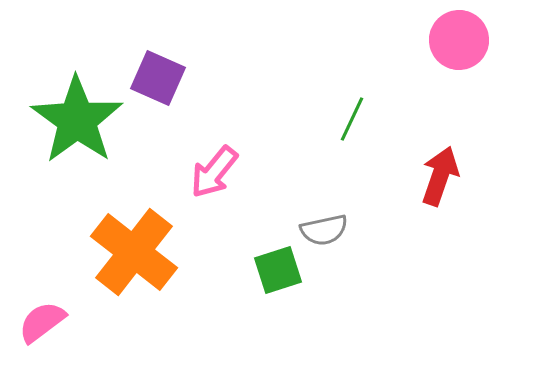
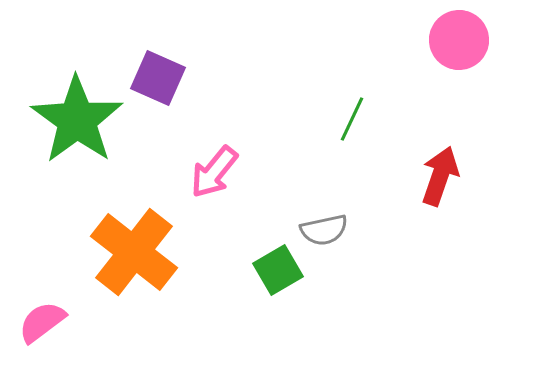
green square: rotated 12 degrees counterclockwise
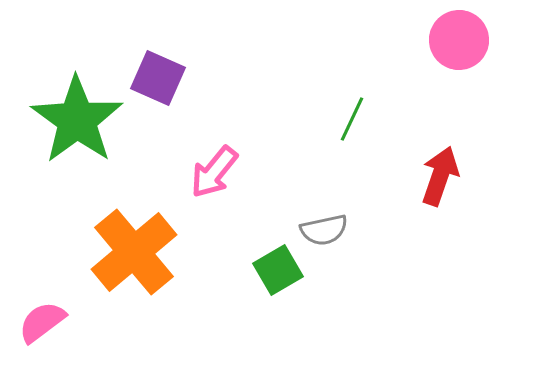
orange cross: rotated 12 degrees clockwise
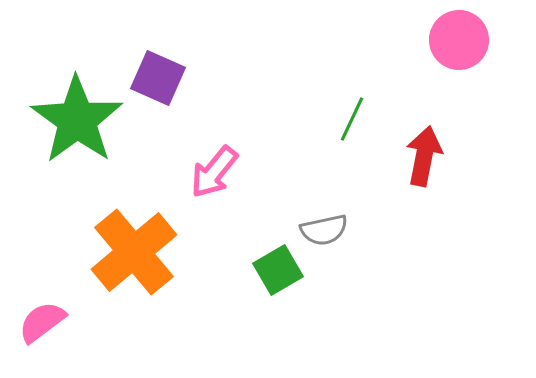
red arrow: moved 16 px left, 20 px up; rotated 8 degrees counterclockwise
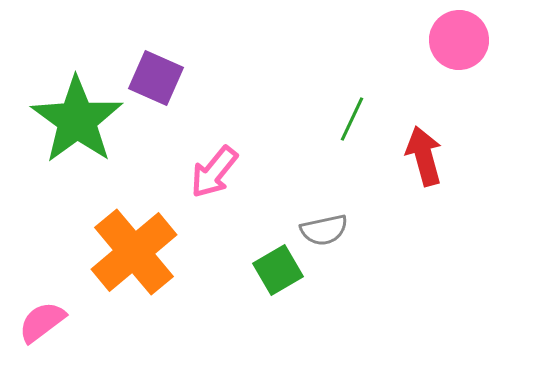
purple square: moved 2 px left
red arrow: rotated 26 degrees counterclockwise
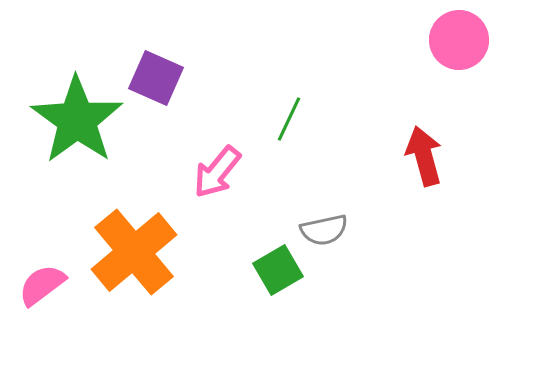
green line: moved 63 px left
pink arrow: moved 3 px right
pink semicircle: moved 37 px up
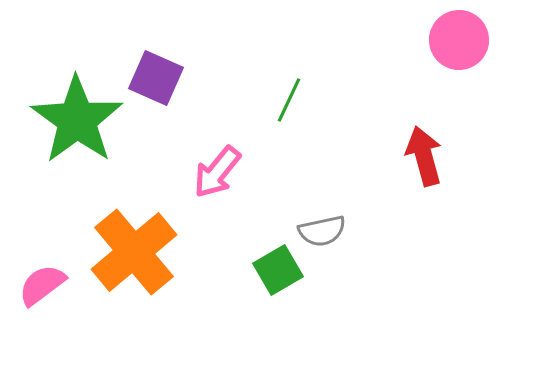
green line: moved 19 px up
gray semicircle: moved 2 px left, 1 px down
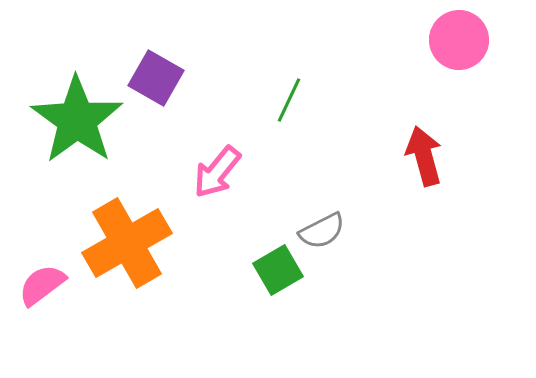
purple square: rotated 6 degrees clockwise
gray semicircle: rotated 15 degrees counterclockwise
orange cross: moved 7 px left, 9 px up; rotated 10 degrees clockwise
